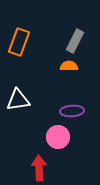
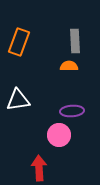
gray rectangle: rotated 30 degrees counterclockwise
pink circle: moved 1 px right, 2 px up
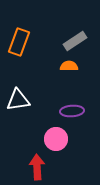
gray rectangle: rotated 60 degrees clockwise
pink circle: moved 3 px left, 4 px down
red arrow: moved 2 px left, 1 px up
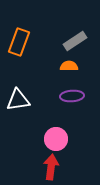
purple ellipse: moved 15 px up
red arrow: moved 14 px right; rotated 10 degrees clockwise
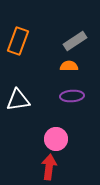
orange rectangle: moved 1 px left, 1 px up
red arrow: moved 2 px left
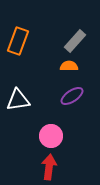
gray rectangle: rotated 15 degrees counterclockwise
purple ellipse: rotated 30 degrees counterclockwise
pink circle: moved 5 px left, 3 px up
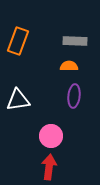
gray rectangle: rotated 50 degrees clockwise
purple ellipse: moved 2 px right; rotated 50 degrees counterclockwise
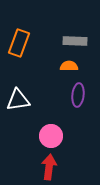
orange rectangle: moved 1 px right, 2 px down
purple ellipse: moved 4 px right, 1 px up
